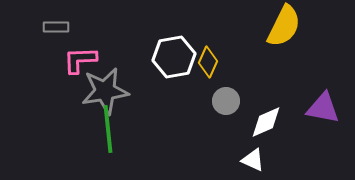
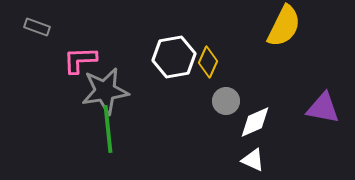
gray rectangle: moved 19 px left; rotated 20 degrees clockwise
white diamond: moved 11 px left
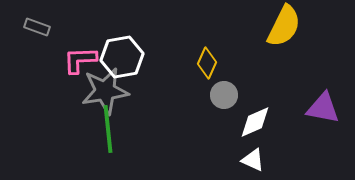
white hexagon: moved 52 px left
yellow diamond: moved 1 px left, 1 px down
gray circle: moved 2 px left, 6 px up
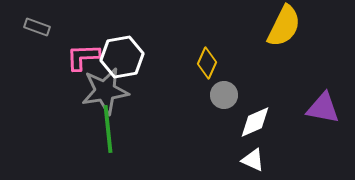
pink L-shape: moved 3 px right, 3 px up
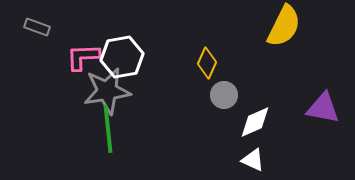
gray star: moved 2 px right
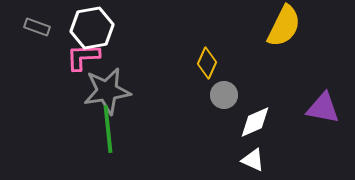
white hexagon: moved 30 px left, 29 px up
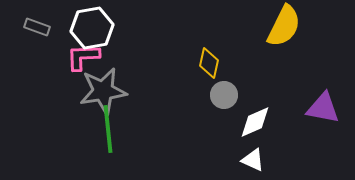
yellow diamond: moved 2 px right; rotated 12 degrees counterclockwise
gray star: moved 4 px left
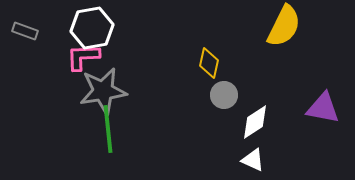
gray rectangle: moved 12 px left, 4 px down
white diamond: rotated 9 degrees counterclockwise
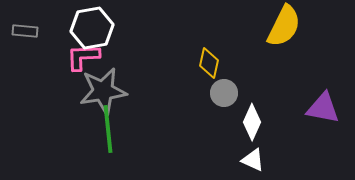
gray rectangle: rotated 15 degrees counterclockwise
gray circle: moved 2 px up
white diamond: moved 3 px left; rotated 33 degrees counterclockwise
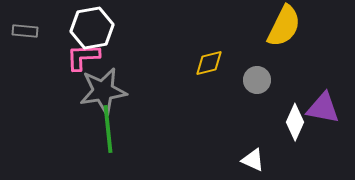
yellow diamond: rotated 64 degrees clockwise
gray circle: moved 33 px right, 13 px up
white diamond: moved 43 px right
